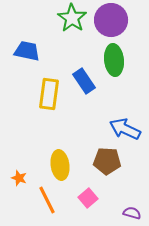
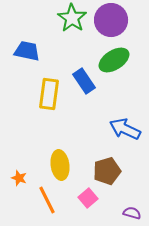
green ellipse: rotated 64 degrees clockwise
brown pentagon: moved 10 px down; rotated 20 degrees counterclockwise
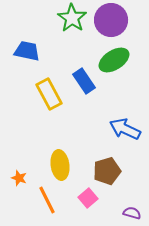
yellow rectangle: rotated 36 degrees counterclockwise
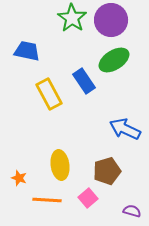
orange line: rotated 60 degrees counterclockwise
purple semicircle: moved 2 px up
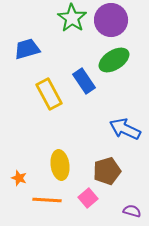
blue trapezoid: moved 2 px up; rotated 28 degrees counterclockwise
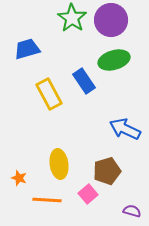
green ellipse: rotated 16 degrees clockwise
yellow ellipse: moved 1 px left, 1 px up
pink square: moved 4 px up
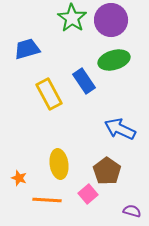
blue arrow: moved 5 px left
brown pentagon: rotated 20 degrees counterclockwise
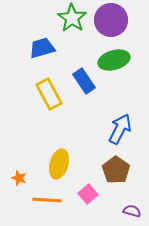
blue trapezoid: moved 15 px right, 1 px up
blue arrow: rotated 92 degrees clockwise
yellow ellipse: rotated 24 degrees clockwise
brown pentagon: moved 9 px right, 1 px up
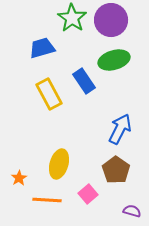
orange star: rotated 21 degrees clockwise
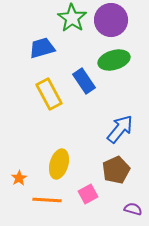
blue arrow: rotated 12 degrees clockwise
brown pentagon: rotated 12 degrees clockwise
pink square: rotated 12 degrees clockwise
purple semicircle: moved 1 px right, 2 px up
